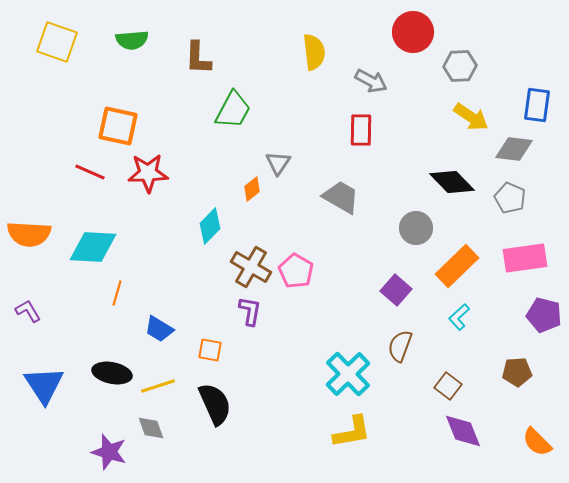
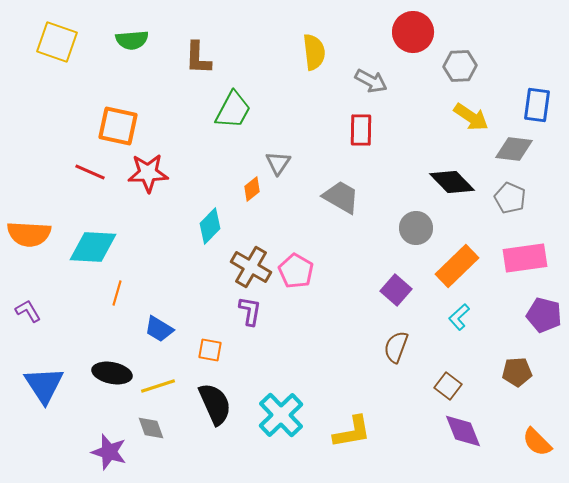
brown semicircle at (400, 346): moved 4 px left, 1 px down
cyan cross at (348, 374): moved 67 px left, 41 px down
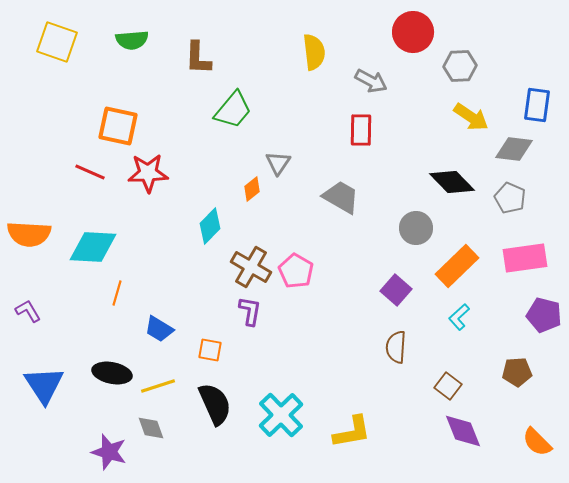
green trapezoid at (233, 110): rotated 12 degrees clockwise
brown semicircle at (396, 347): rotated 16 degrees counterclockwise
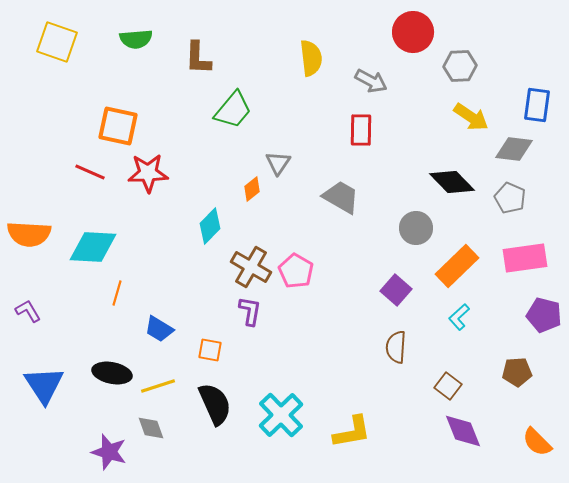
green semicircle at (132, 40): moved 4 px right, 1 px up
yellow semicircle at (314, 52): moved 3 px left, 6 px down
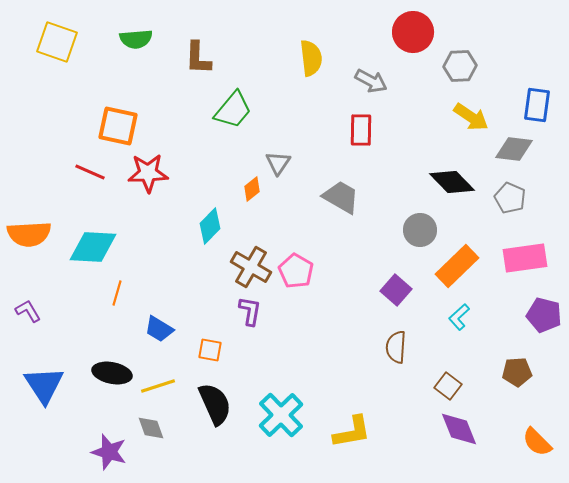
gray circle at (416, 228): moved 4 px right, 2 px down
orange semicircle at (29, 234): rotated 6 degrees counterclockwise
purple diamond at (463, 431): moved 4 px left, 2 px up
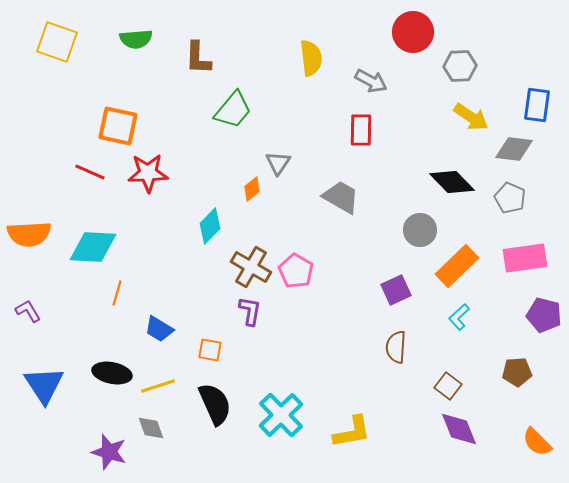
purple square at (396, 290): rotated 24 degrees clockwise
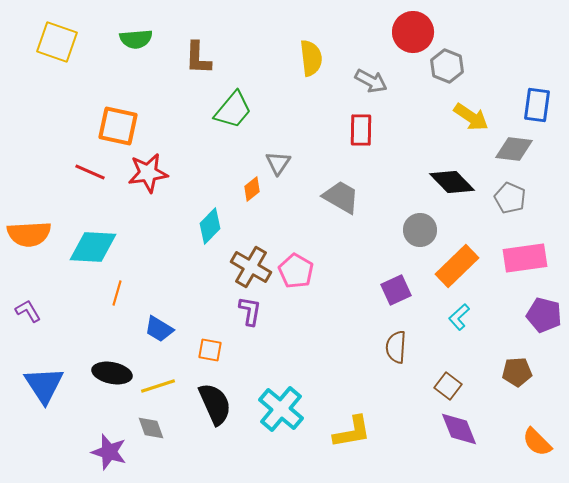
gray hexagon at (460, 66): moved 13 px left; rotated 24 degrees clockwise
red star at (148, 173): rotated 6 degrees counterclockwise
cyan cross at (281, 415): moved 6 px up; rotated 6 degrees counterclockwise
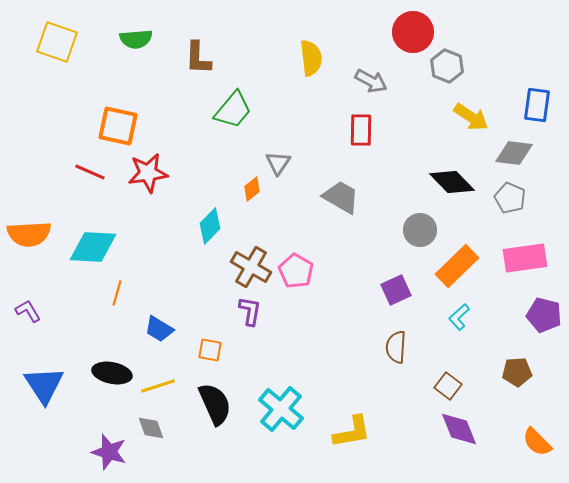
gray diamond at (514, 149): moved 4 px down
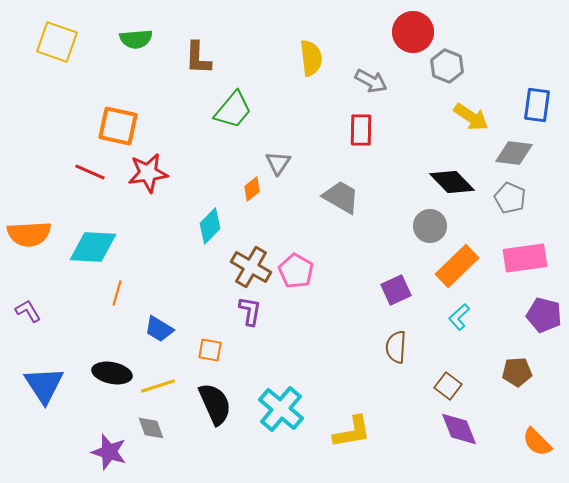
gray circle at (420, 230): moved 10 px right, 4 px up
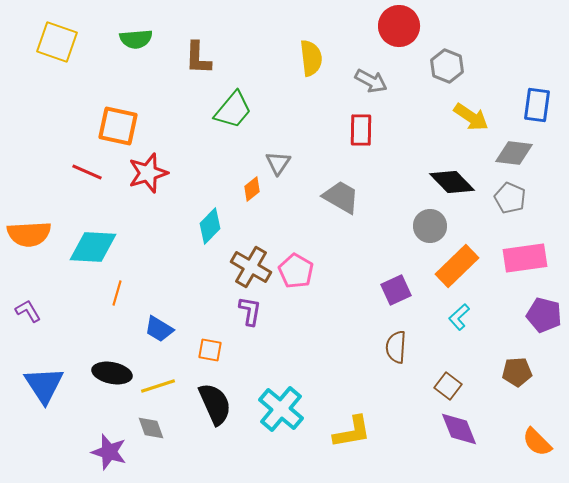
red circle at (413, 32): moved 14 px left, 6 px up
red line at (90, 172): moved 3 px left
red star at (148, 173): rotated 9 degrees counterclockwise
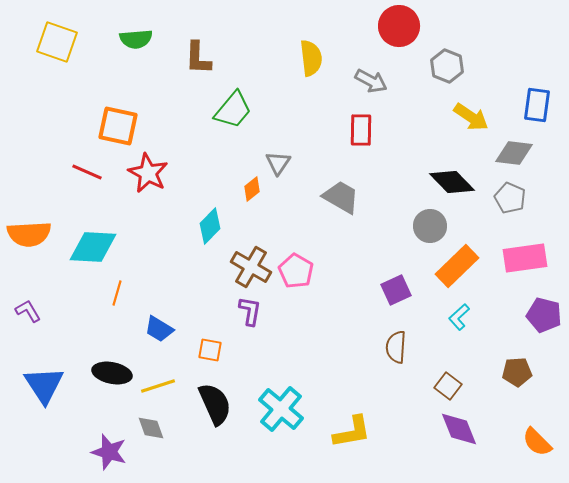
red star at (148, 173): rotated 27 degrees counterclockwise
